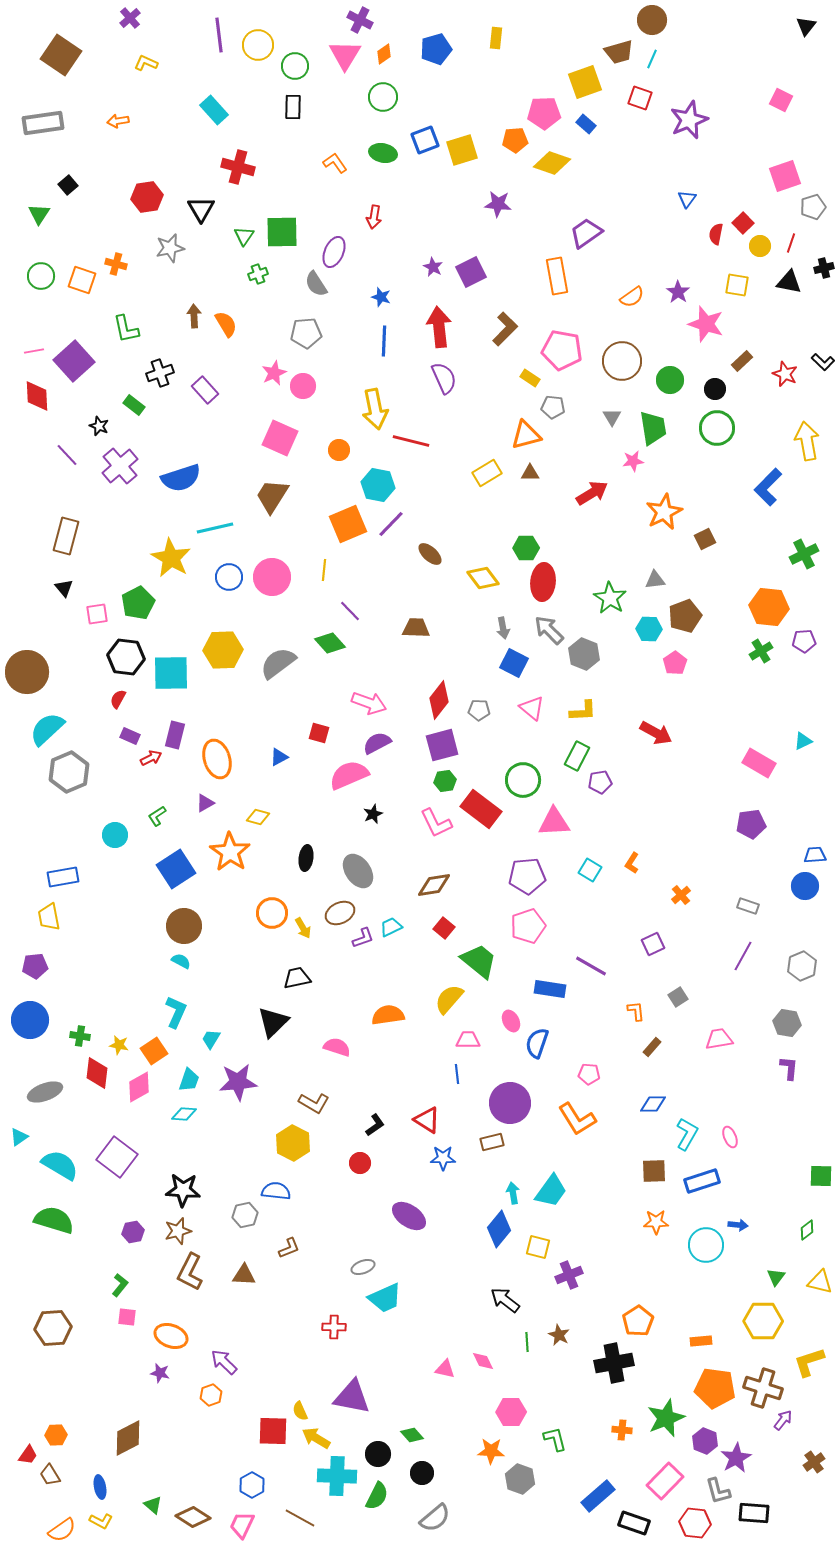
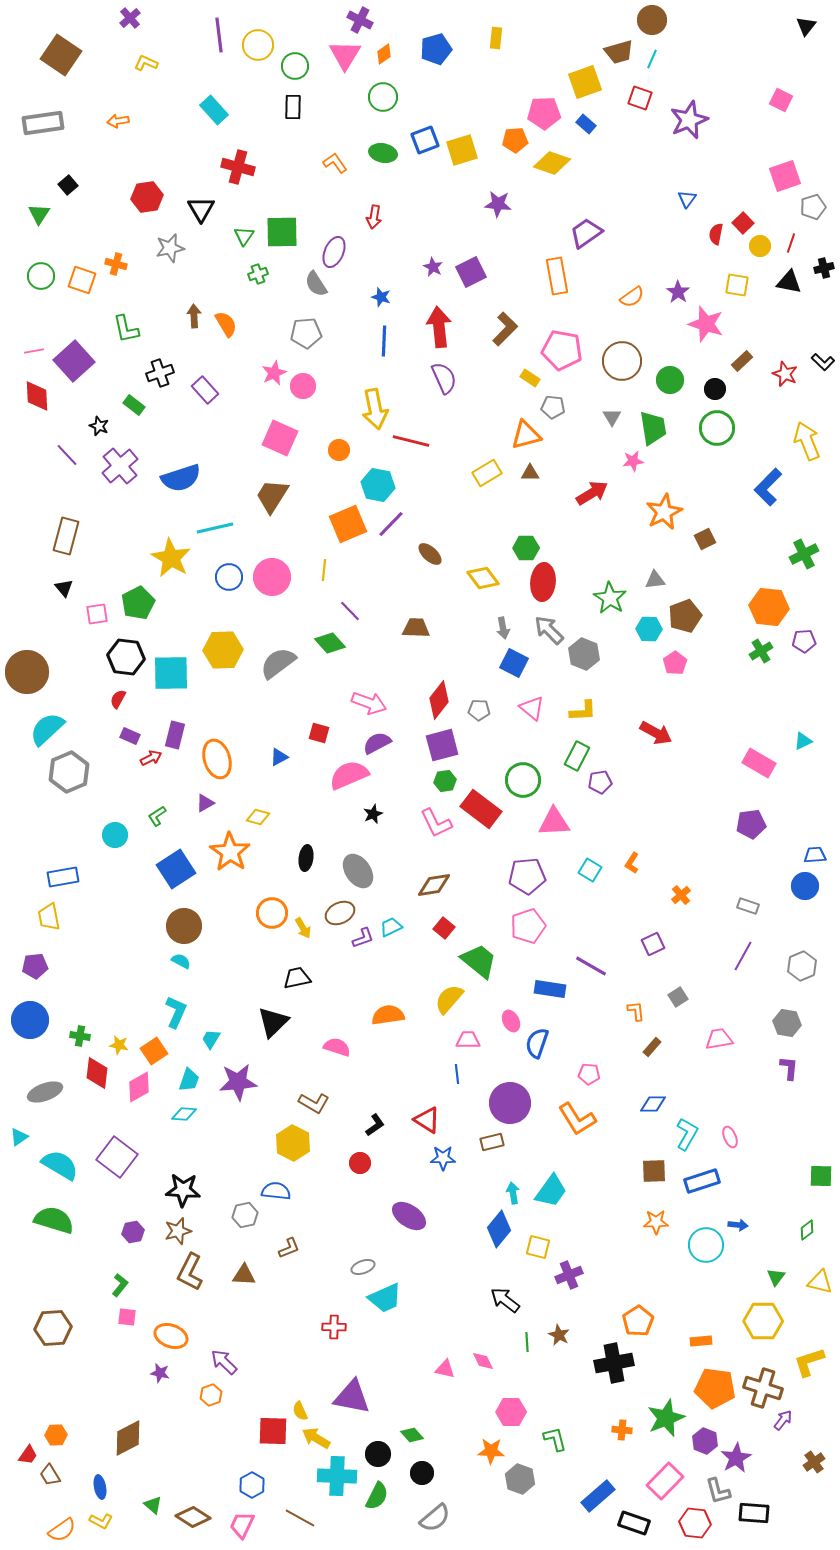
yellow arrow at (807, 441): rotated 12 degrees counterclockwise
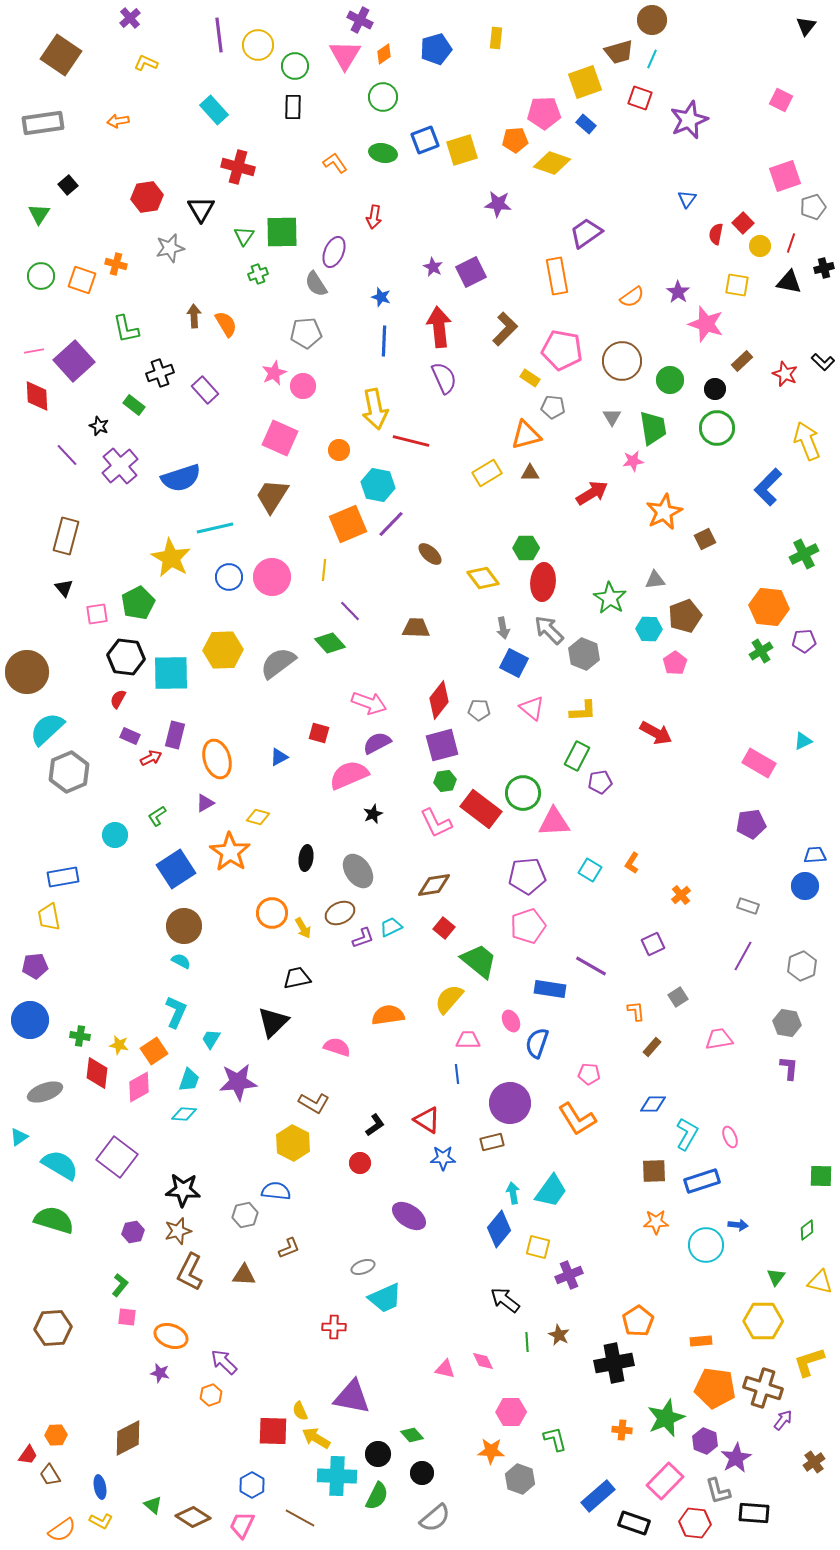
green circle at (523, 780): moved 13 px down
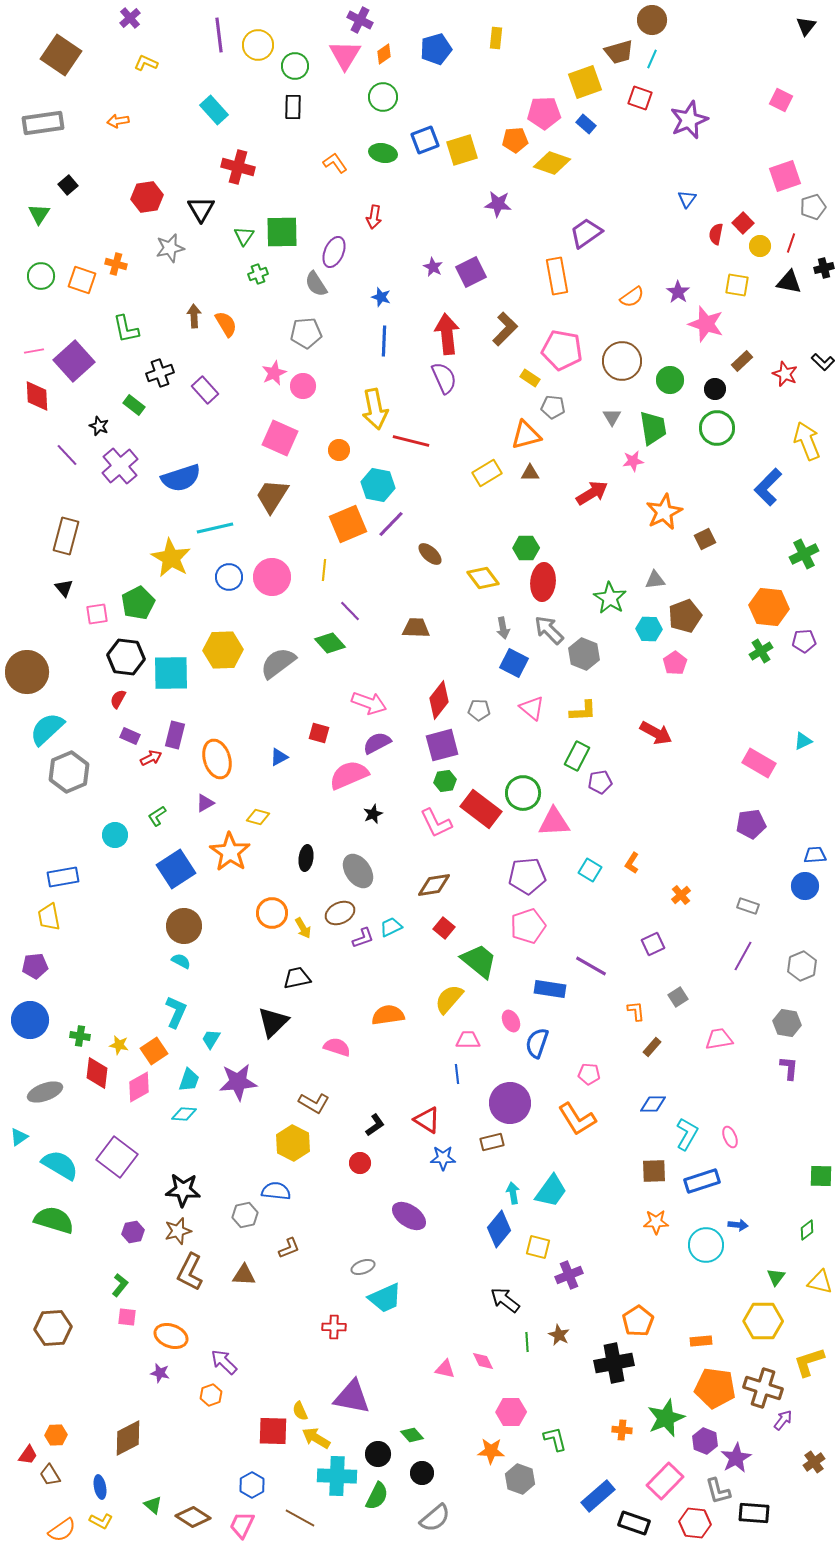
red arrow at (439, 327): moved 8 px right, 7 px down
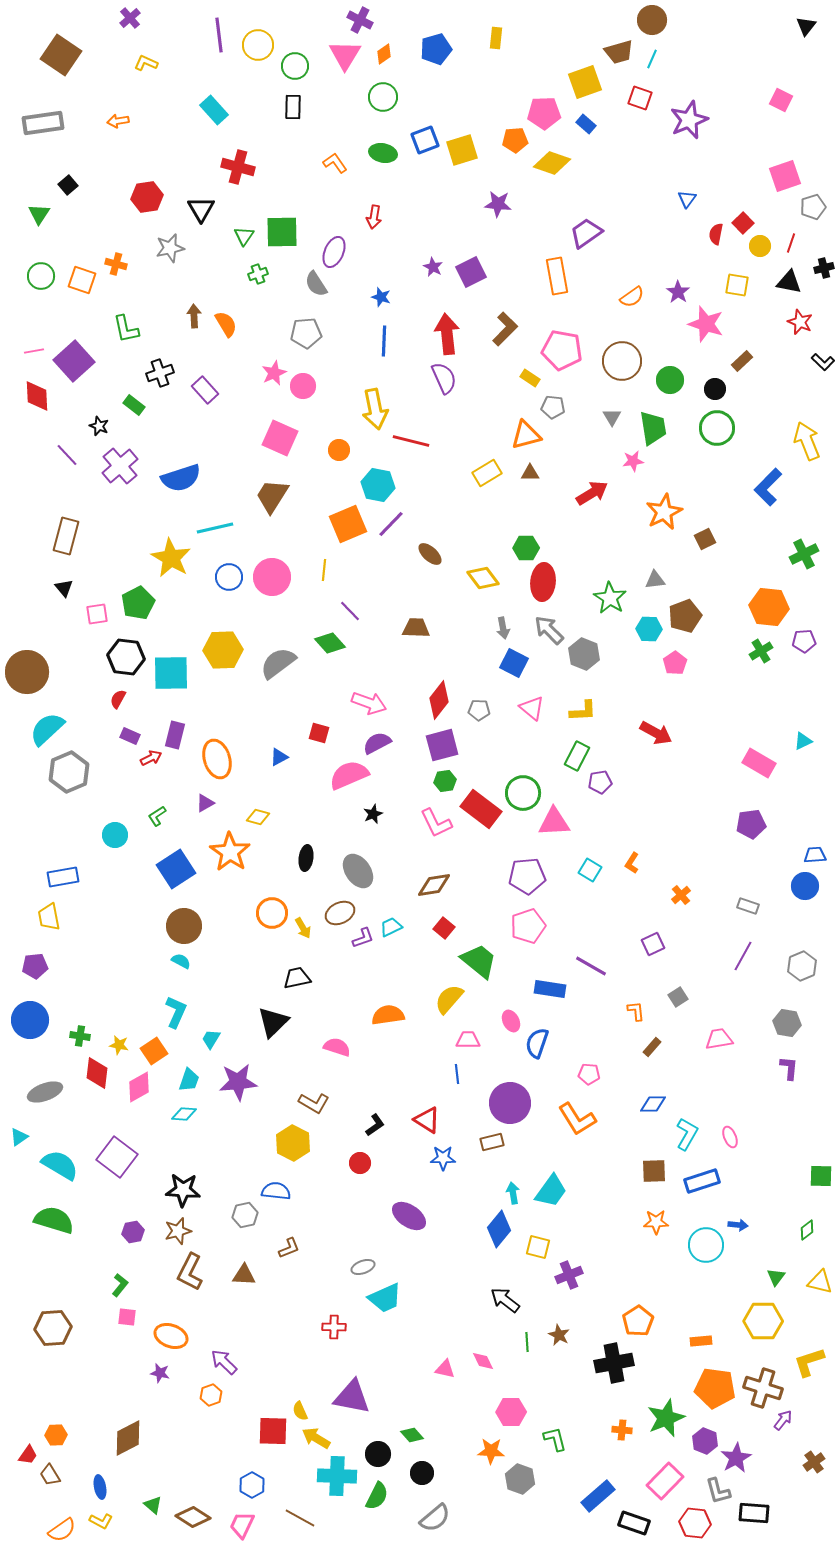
red star at (785, 374): moved 15 px right, 52 px up
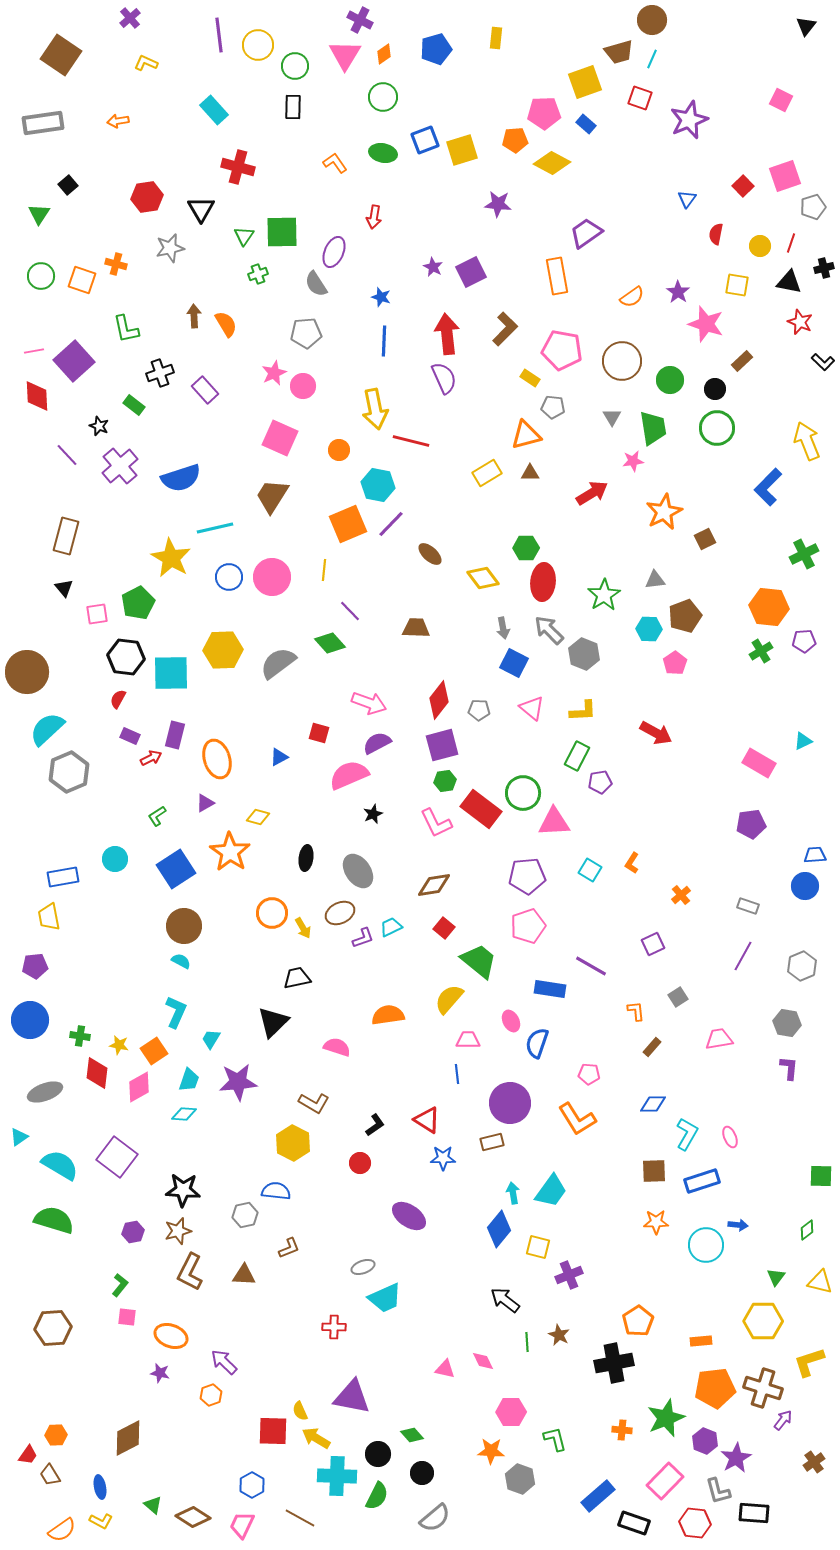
yellow diamond at (552, 163): rotated 9 degrees clockwise
red square at (743, 223): moved 37 px up
green star at (610, 598): moved 6 px left, 3 px up; rotated 8 degrees clockwise
cyan circle at (115, 835): moved 24 px down
orange pentagon at (715, 1388): rotated 15 degrees counterclockwise
